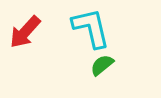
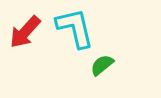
cyan L-shape: moved 16 px left
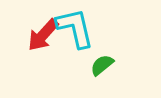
red arrow: moved 18 px right, 3 px down
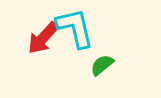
red arrow: moved 3 px down
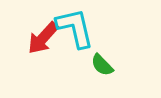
green semicircle: rotated 95 degrees counterclockwise
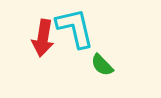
red arrow: rotated 33 degrees counterclockwise
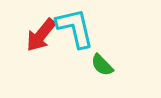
red arrow: moved 2 px left, 3 px up; rotated 30 degrees clockwise
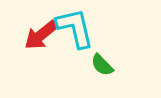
red arrow: rotated 12 degrees clockwise
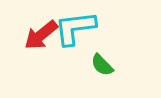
cyan L-shape: rotated 84 degrees counterclockwise
